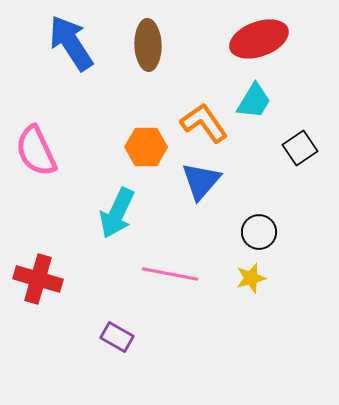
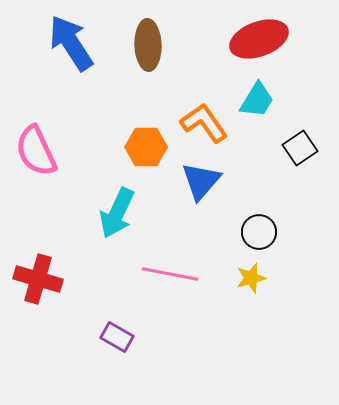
cyan trapezoid: moved 3 px right, 1 px up
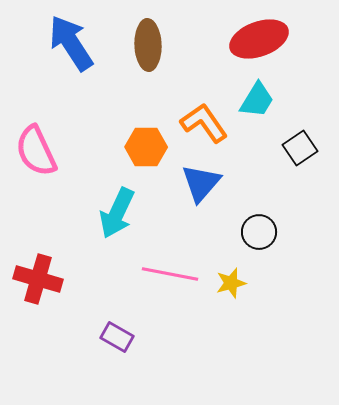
blue triangle: moved 2 px down
yellow star: moved 20 px left, 5 px down
